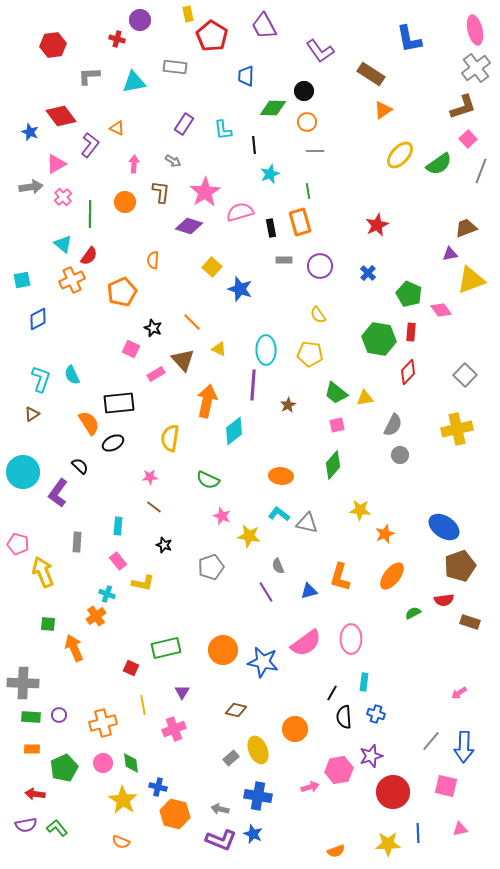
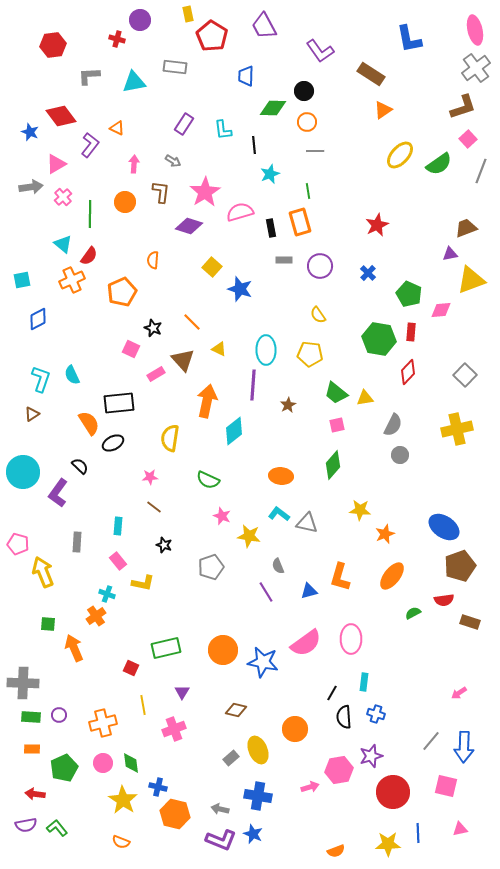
pink diamond at (441, 310): rotated 60 degrees counterclockwise
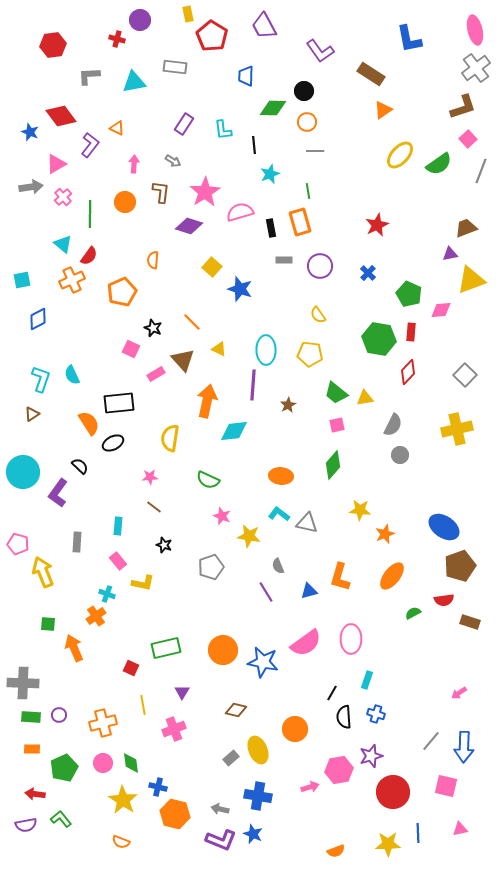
cyan diamond at (234, 431): rotated 32 degrees clockwise
cyan rectangle at (364, 682): moved 3 px right, 2 px up; rotated 12 degrees clockwise
green L-shape at (57, 828): moved 4 px right, 9 px up
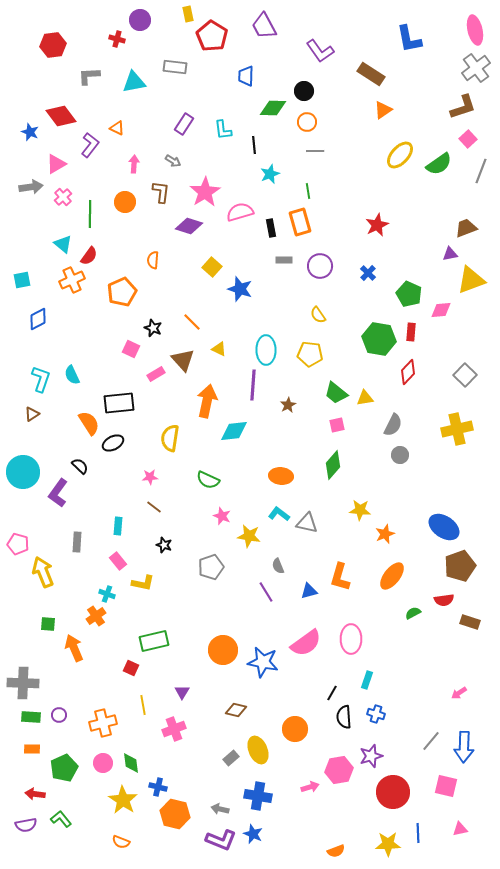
green rectangle at (166, 648): moved 12 px left, 7 px up
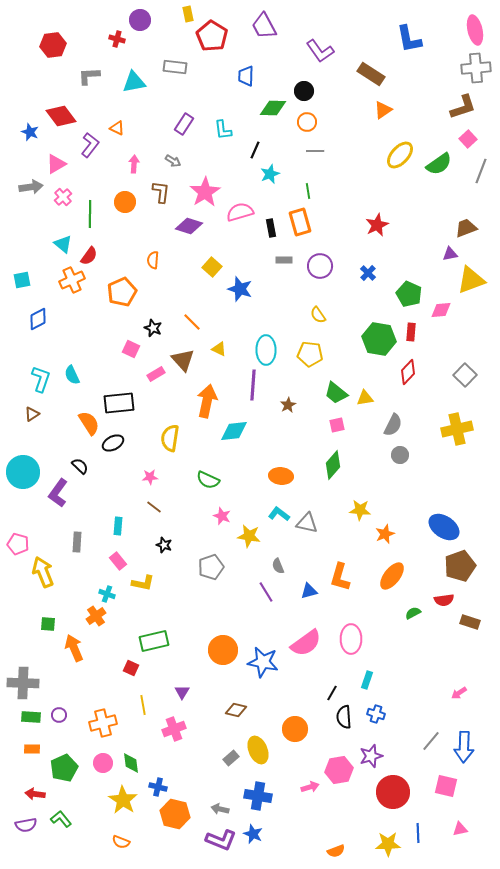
gray cross at (476, 68): rotated 32 degrees clockwise
black line at (254, 145): moved 1 px right, 5 px down; rotated 30 degrees clockwise
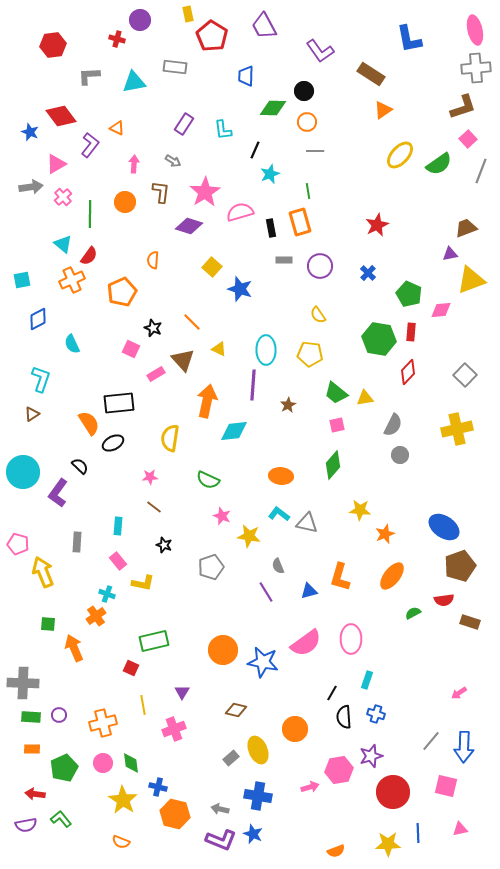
cyan semicircle at (72, 375): moved 31 px up
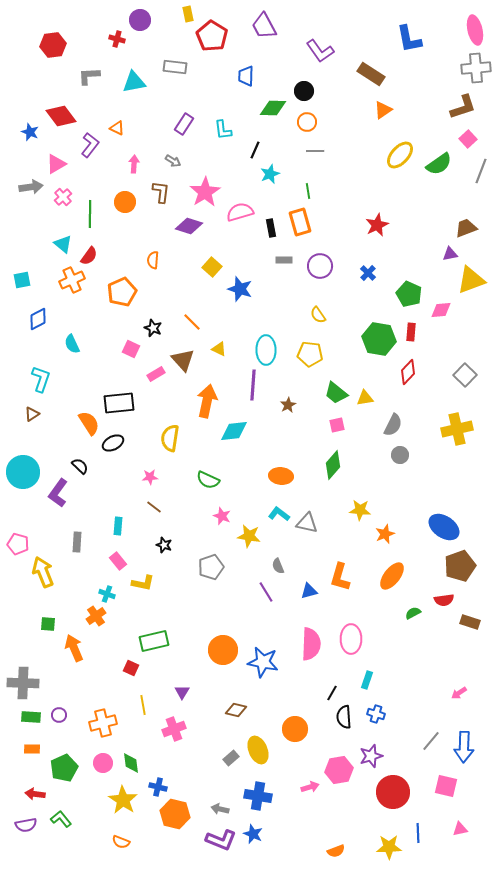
pink semicircle at (306, 643): moved 5 px right, 1 px down; rotated 52 degrees counterclockwise
yellow star at (388, 844): moved 1 px right, 3 px down
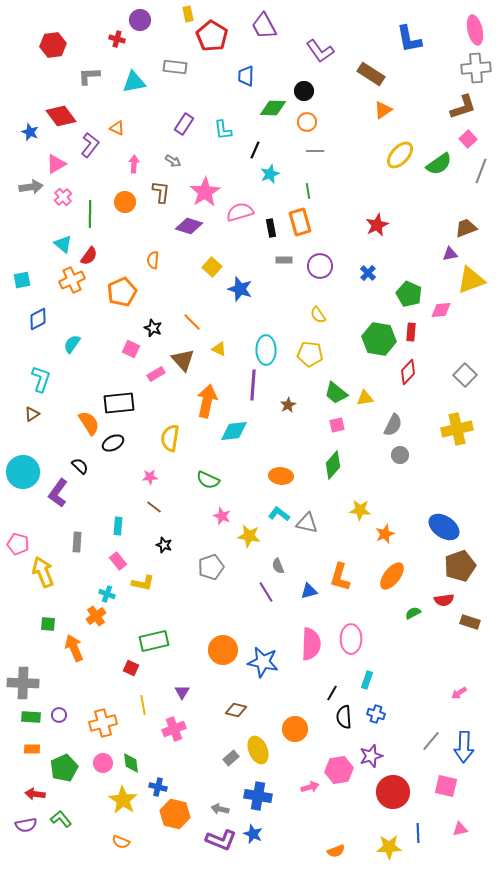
cyan semicircle at (72, 344): rotated 60 degrees clockwise
